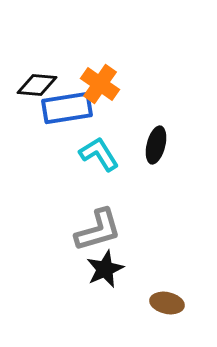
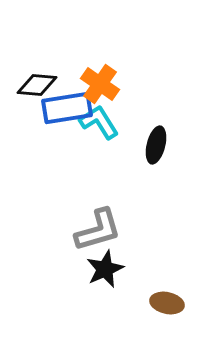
cyan L-shape: moved 32 px up
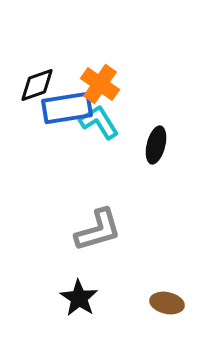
black diamond: rotated 24 degrees counterclockwise
black star: moved 26 px left, 29 px down; rotated 15 degrees counterclockwise
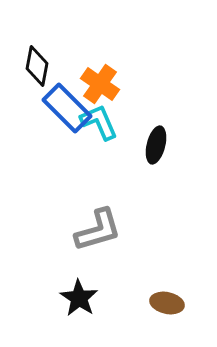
black diamond: moved 19 px up; rotated 60 degrees counterclockwise
blue rectangle: rotated 54 degrees clockwise
cyan L-shape: rotated 9 degrees clockwise
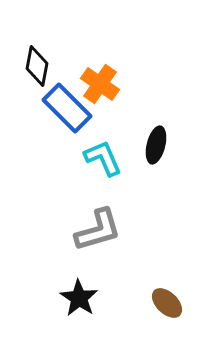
cyan L-shape: moved 4 px right, 36 px down
brown ellipse: rotated 32 degrees clockwise
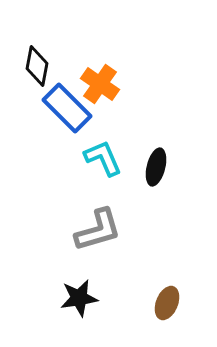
black ellipse: moved 22 px down
black star: rotated 30 degrees clockwise
brown ellipse: rotated 68 degrees clockwise
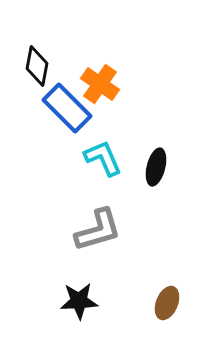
black star: moved 3 px down; rotated 6 degrees clockwise
